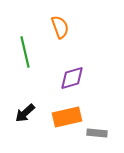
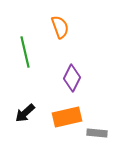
purple diamond: rotated 48 degrees counterclockwise
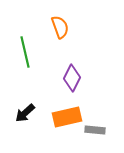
gray rectangle: moved 2 px left, 3 px up
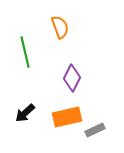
gray rectangle: rotated 30 degrees counterclockwise
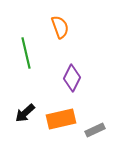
green line: moved 1 px right, 1 px down
orange rectangle: moved 6 px left, 2 px down
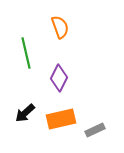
purple diamond: moved 13 px left
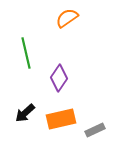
orange semicircle: moved 7 px right, 9 px up; rotated 105 degrees counterclockwise
purple diamond: rotated 8 degrees clockwise
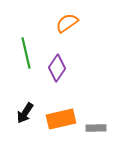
orange semicircle: moved 5 px down
purple diamond: moved 2 px left, 10 px up
black arrow: rotated 15 degrees counterclockwise
gray rectangle: moved 1 px right, 2 px up; rotated 24 degrees clockwise
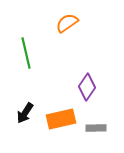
purple diamond: moved 30 px right, 19 px down
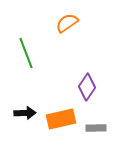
green line: rotated 8 degrees counterclockwise
black arrow: rotated 125 degrees counterclockwise
